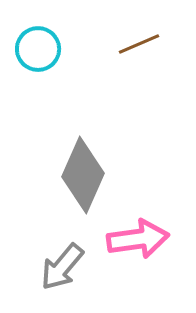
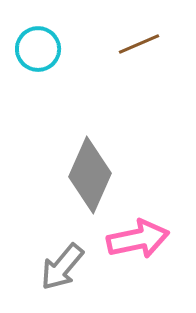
gray diamond: moved 7 px right
pink arrow: rotated 4 degrees counterclockwise
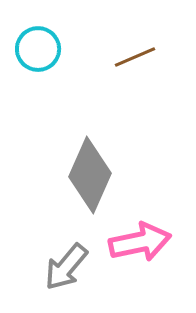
brown line: moved 4 px left, 13 px down
pink arrow: moved 2 px right, 3 px down
gray arrow: moved 4 px right
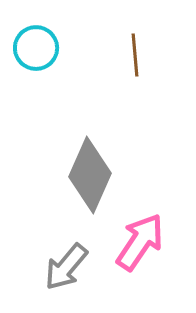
cyan circle: moved 2 px left, 1 px up
brown line: moved 2 px up; rotated 72 degrees counterclockwise
pink arrow: rotated 44 degrees counterclockwise
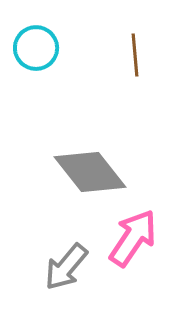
gray diamond: moved 3 px up; rotated 62 degrees counterclockwise
pink arrow: moved 7 px left, 4 px up
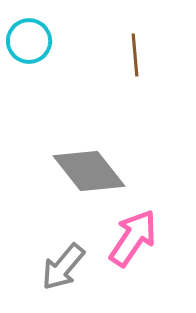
cyan circle: moved 7 px left, 7 px up
gray diamond: moved 1 px left, 1 px up
gray arrow: moved 3 px left
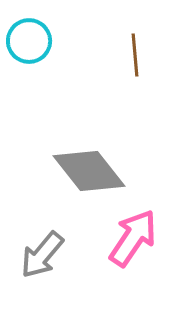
gray arrow: moved 21 px left, 12 px up
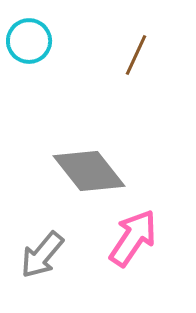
brown line: moved 1 px right; rotated 30 degrees clockwise
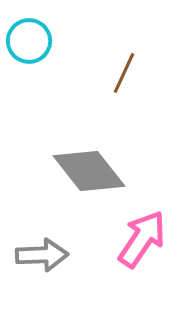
brown line: moved 12 px left, 18 px down
pink arrow: moved 9 px right, 1 px down
gray arrow: rotated 132 degrees counterclockwise
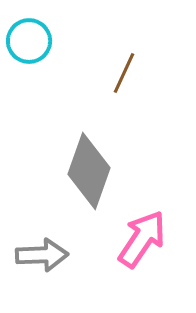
gray diamond: rotated 58 degrees clockwise
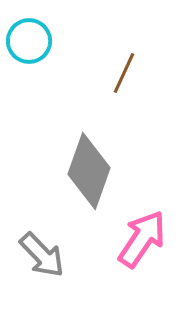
gray arrow: rotated 48 degrees clockwise
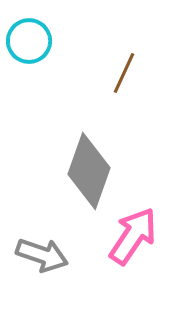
pink arrow: moved 9 px left, 3 px up
gray arrow: rotated 27 degrees counterclockwise
